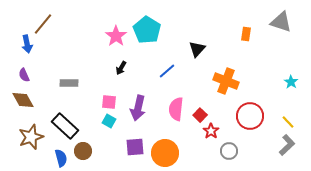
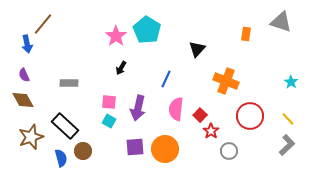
blue line: moved 1 px left, 8 px down; rotated 24 degrees counterclockwise
yellow line: moved 3 px up
orange circle: moved 4 px up
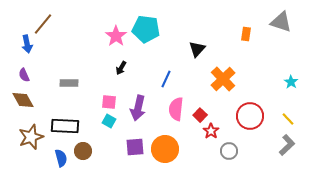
cyan pentagon: moved 1 px left, 1 px up; rotated 24 degrees counterclockwise
orange cross: moved 3 px left, 2 px up; rotated 25 degrees clockwise
black rectangle: rotated 40 degrees counterclockwise
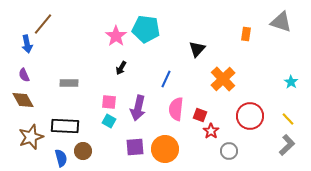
red square: rotated 24 degrees counterclockwise
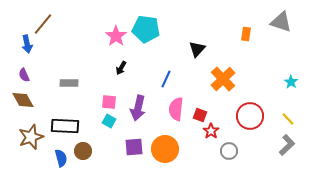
purple square: moved 1 px left
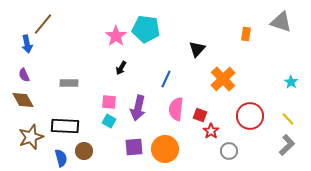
brown circle: moved 1 px right
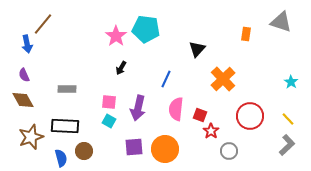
gray rectangle: moved 2 px left, 6 px down
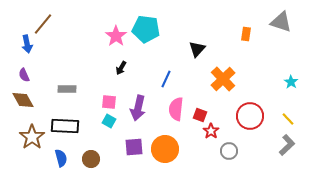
brown star: moved 1 px right; rotated 15 degrees counterclockwise
brown circle: moved 7 px right, 8 px down
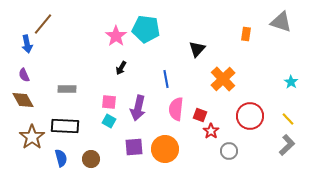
blue line: rotated 36 degrees counterclockwise
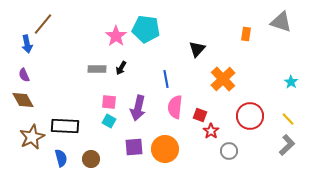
gray rectangle: moved 30 px right, 20 px up
pink semicircle: moved 1 px left, 2 px up
brown star: rotated 10 degrees clockwise
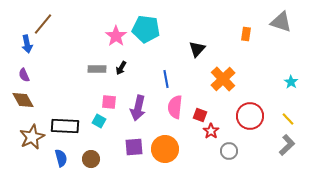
cyan square: moved 10 px left
